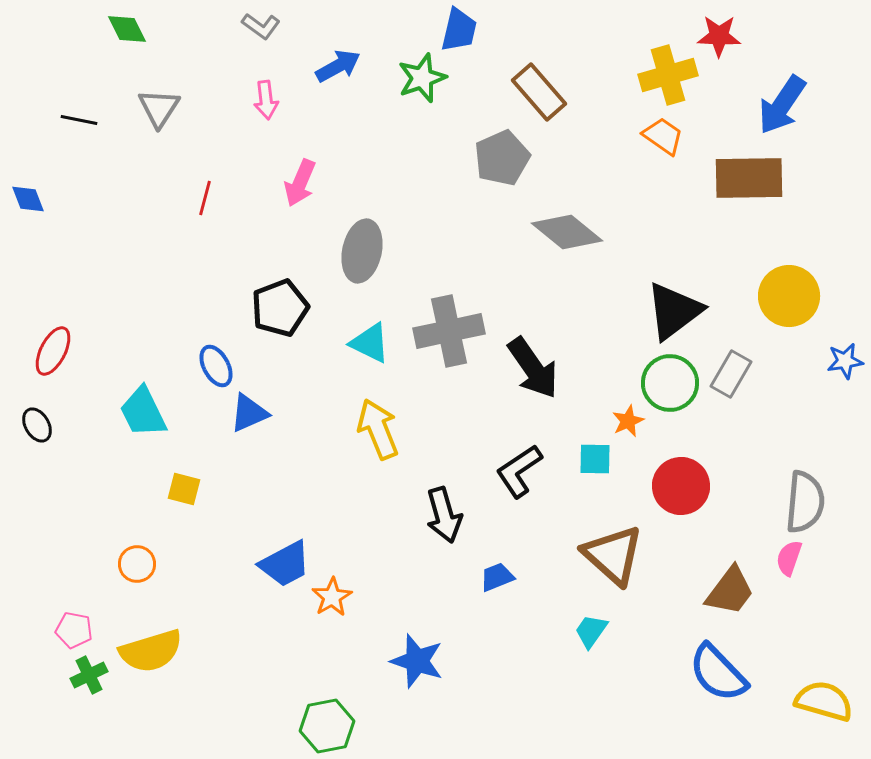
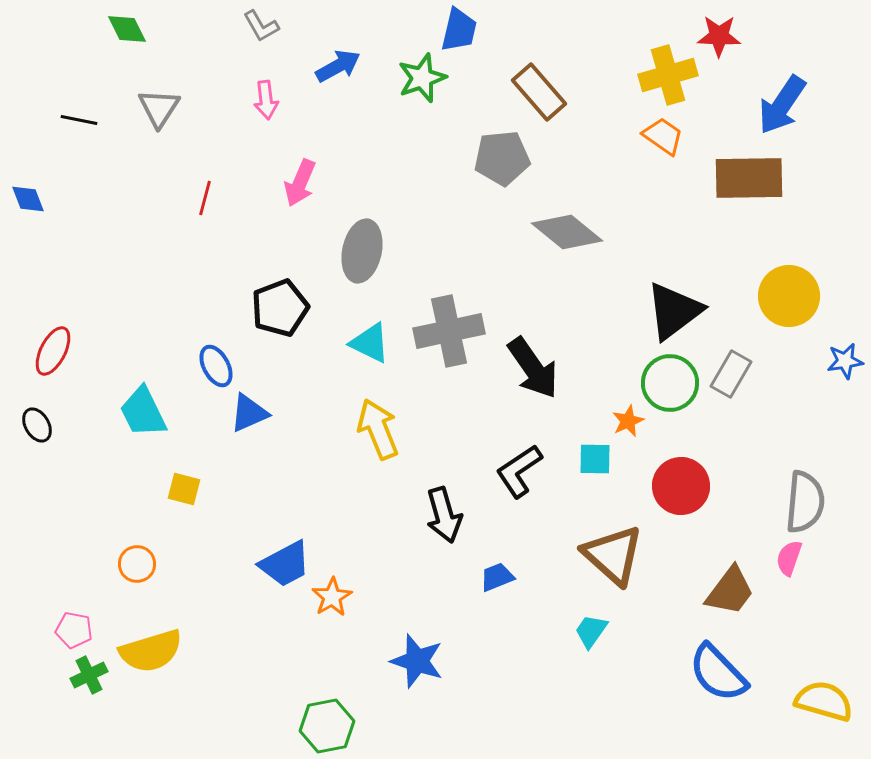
gray L-shape at (261, 26): rotated 24 degrees clockwise
gray pentagon at (502, 158): rotated 18 degrees clockwise
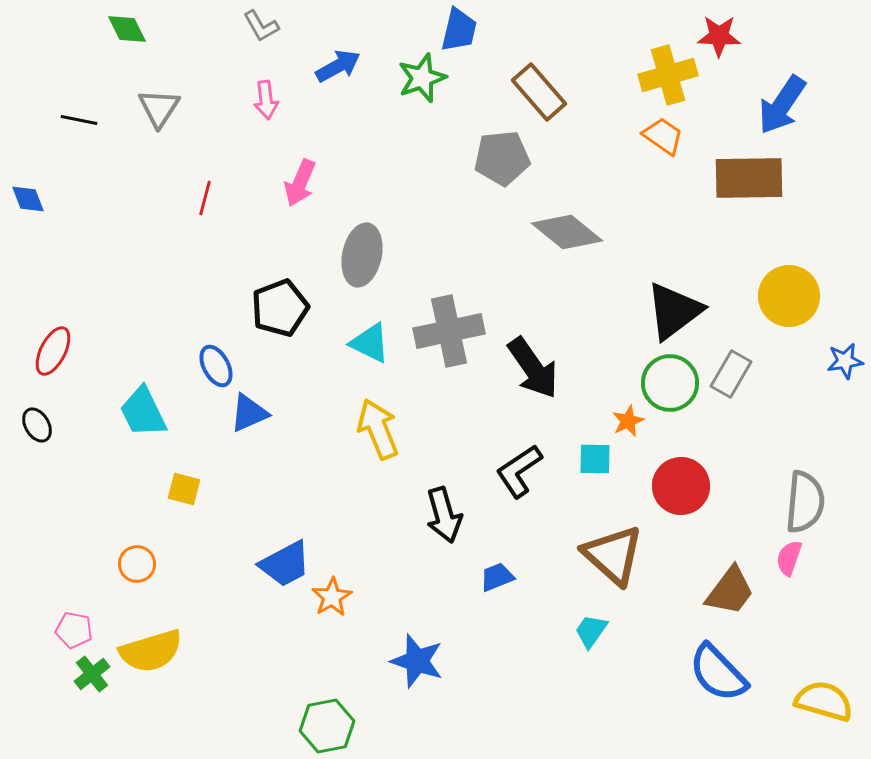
gray ellipse at (362, 251): moved 4 px down
green cross at (89, 675): moved 3 px right, 1 px up; rotated 12 degrees counterclockwise
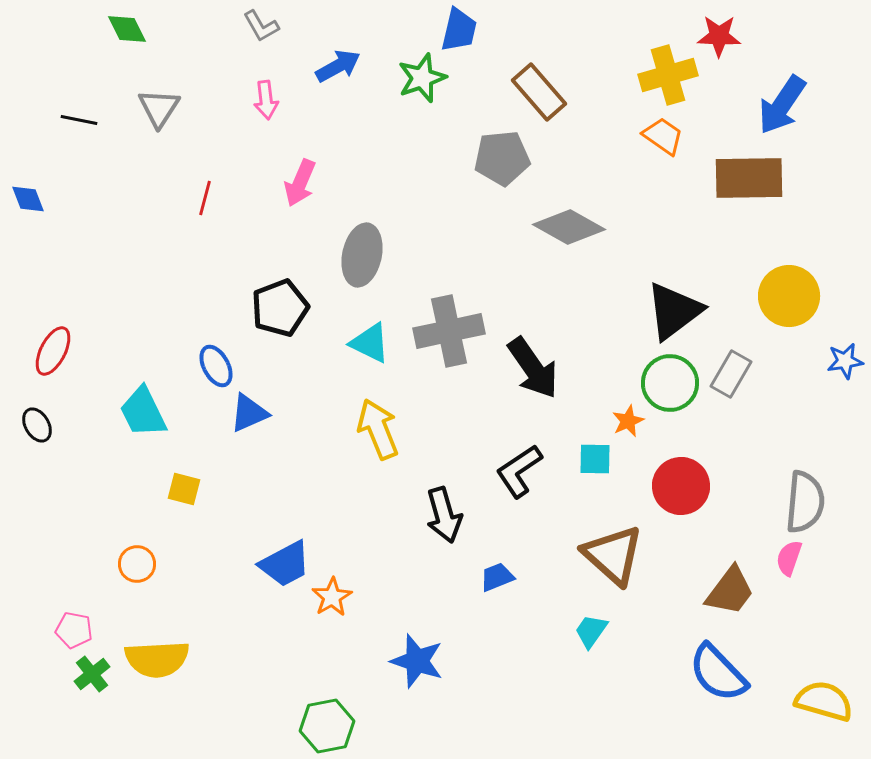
gray diamond at (567, 232): moved 2 px right, 5 px up; rotated 10 degrees counterclockwise
yellow semicircle at (151, 651): moved 6 px right, 8 px down; rotated 14 degrees clockwise
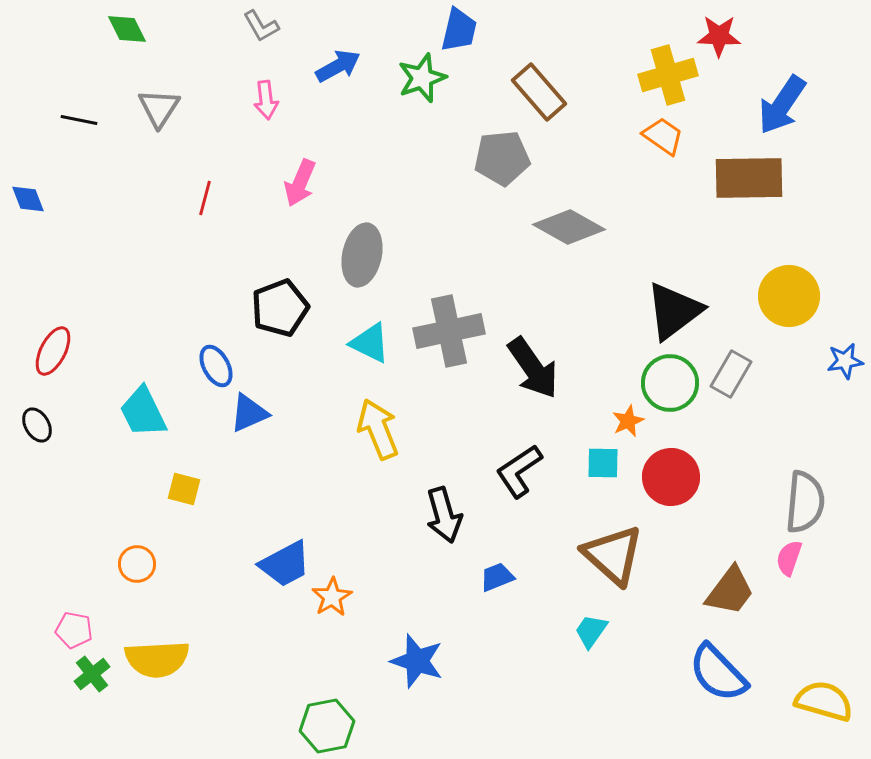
cyan square at (595, 459): moved 8 px right, 4 px down
red circle at (681, 486): moved 10 px left, 9 px up
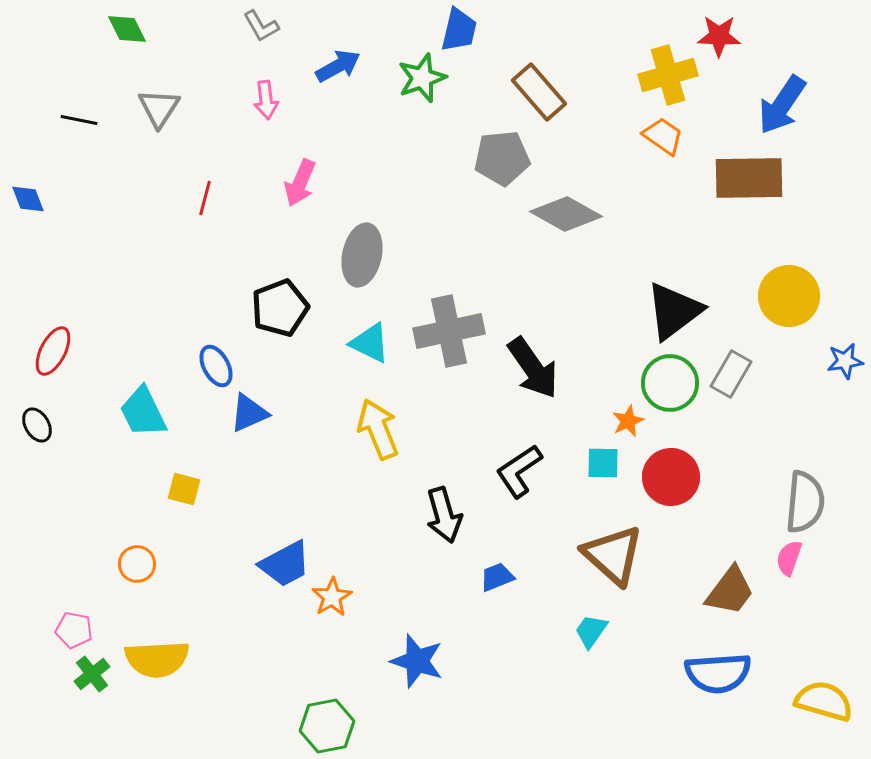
gray diamond at (569, 227): moved 3 px left, 13 px up
blue semicircle at (718, 673): rotated 50 degrees counterclockwise
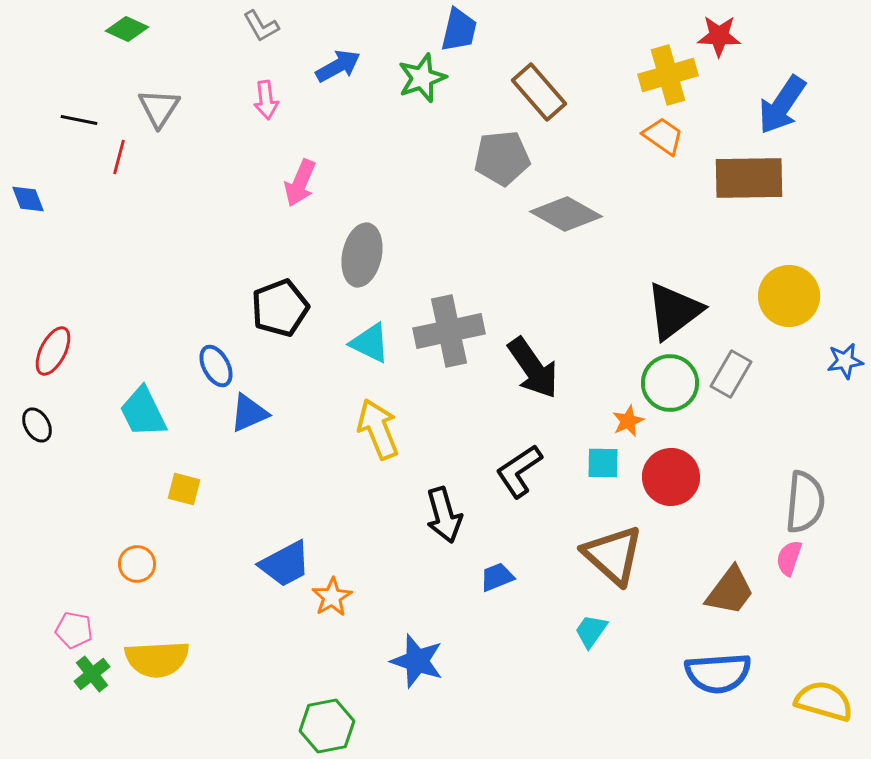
green diamond at (127, 29): rotated 39 degrees counterclockwise
red line at (205, 198): moved 86 px left, 41 px up
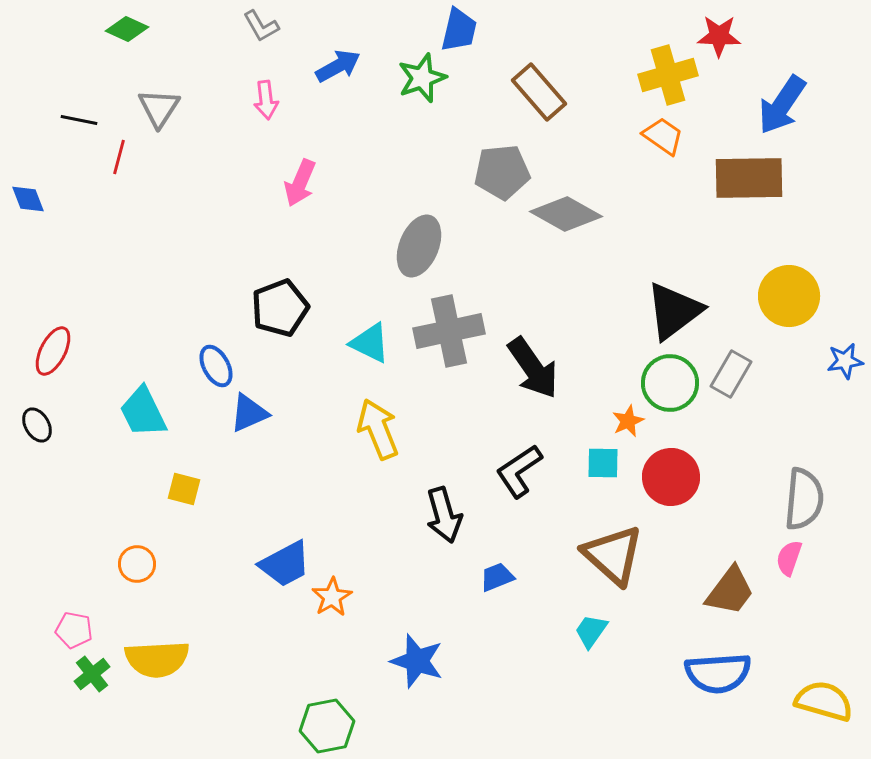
gray pentagon at (502, 158): moved 14 px down
gray ellipse at (362, 255): moved 57 px right, 9 px up; rotated 10 degrees clockwise
gray semicircle at (805, 502): moved 1 px left, 3 px up
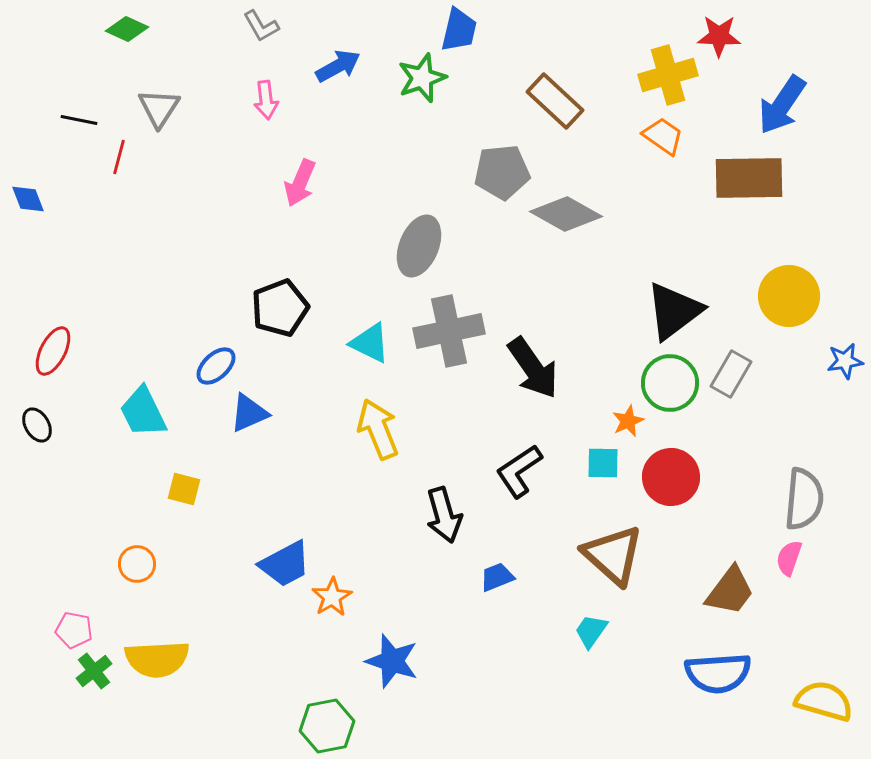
brown rectangle at (539, 92): moved 16 px right, 9 px down; rotated 6 degrees counterclockwise
blue ellipse at (216, 366): rotated 75 degrees clockwise
blue star at (417, 661): moved 25 px left
green cross at (92, 674): moved 2 px right, 3 px up
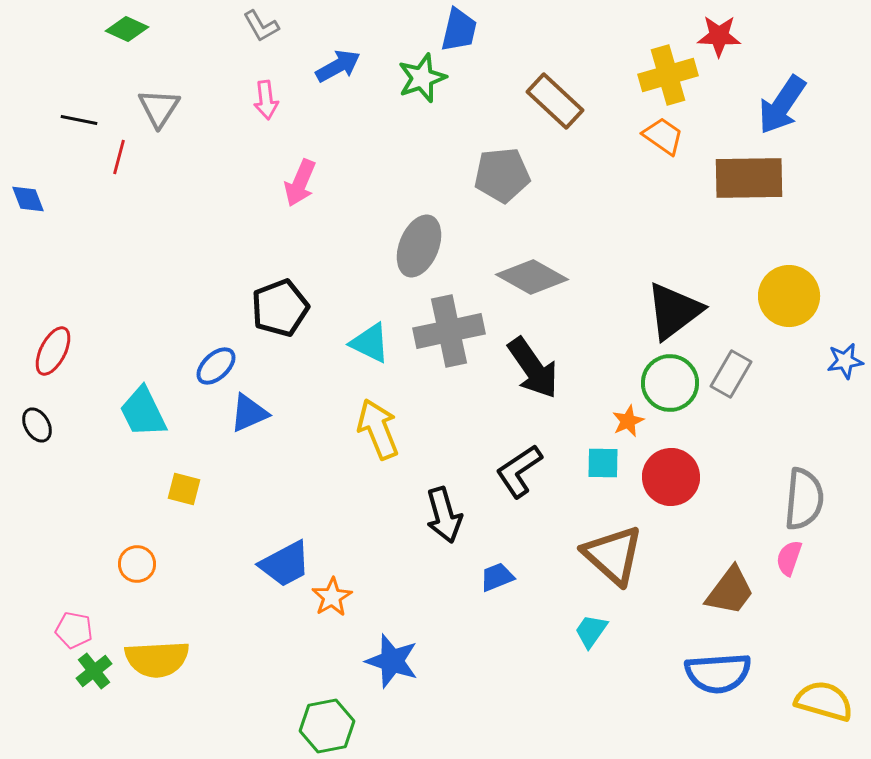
gray pentagon at (502, 172): moved 3 px down
gray diamond at (566, 214): moved 34 px left, 63 px down
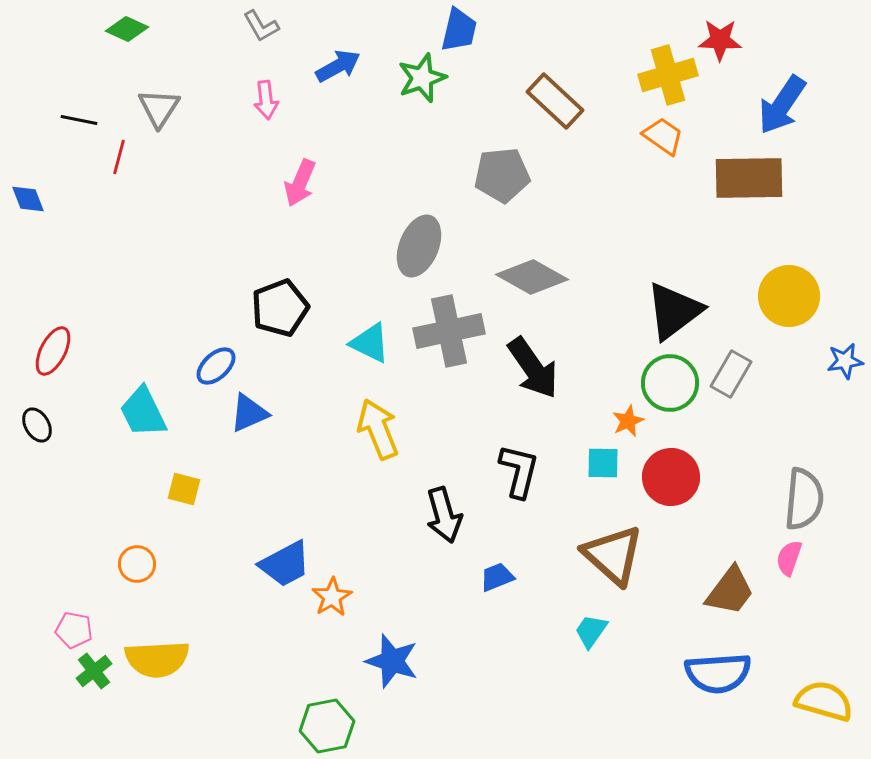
red star at (719, 36): moved 1 px right, 4 px down
black L-shape at (519, 471): rotated 138 degrees clockwise
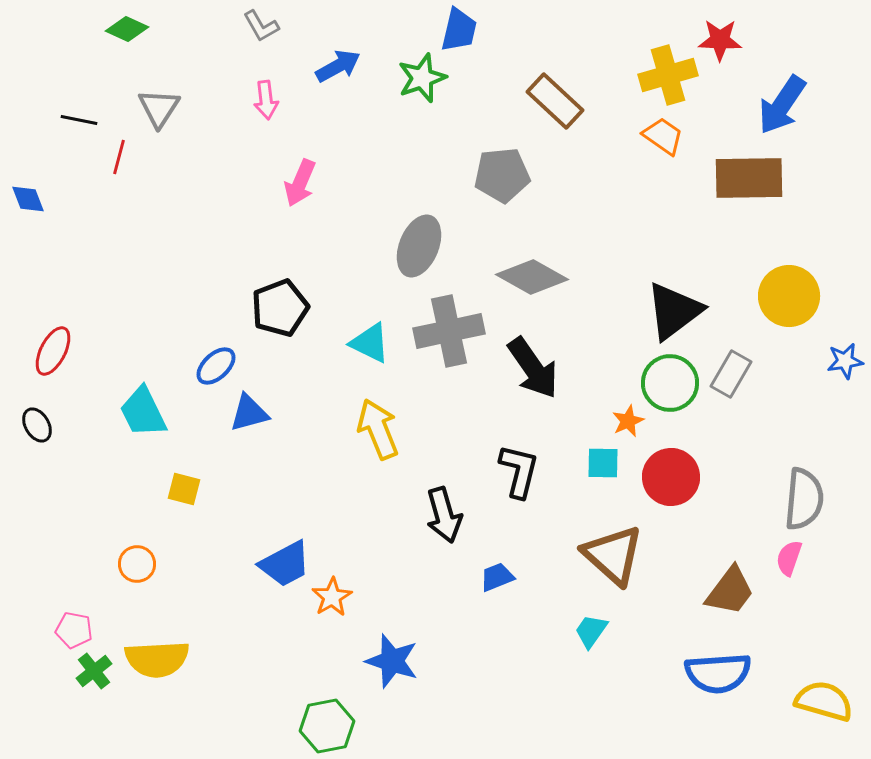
blue triangle at (249, 413): rotated 9 degrees clockwise
